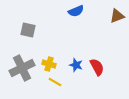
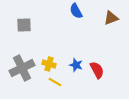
blue semicircle: rotated 84 degrees clockwise
brown triangle: moved 6 px left, 2 px down
gray square: moved 4 px left, 5 px up; rotated 14 degrees counterclockwise
red semicircle: moved 3 px down
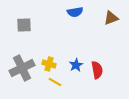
blue semicircle: moved 1 px left, 1 px down; rotated 70 degrees counterclockwise
blue star: rotated 24 degrees clockwise
red semicircle: rotated 18 degrees clockwise
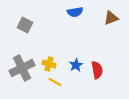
gray square: moved 1 px right; rotated 28 degrees clockwise
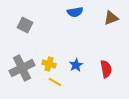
red semicircle: moved 9 px right, 1 px up
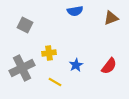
blue semicircle: moved 1 px up
yellow cross: moved 11 px up; rotated 24 degrees counterclockwise
red semicircle: moved 3 px right, 3 px up; rotated 48 degrees clockwise
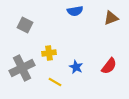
blue star: moved 2 px down; rotated 16 degrees counterclockwise
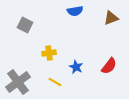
gray cross: moved 4 px left, 14 px down; rotated 10 degrees counterclockwise
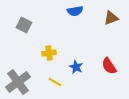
gray square: moved 1 px left
red semicircle: rotated 108 degrees clockwise
